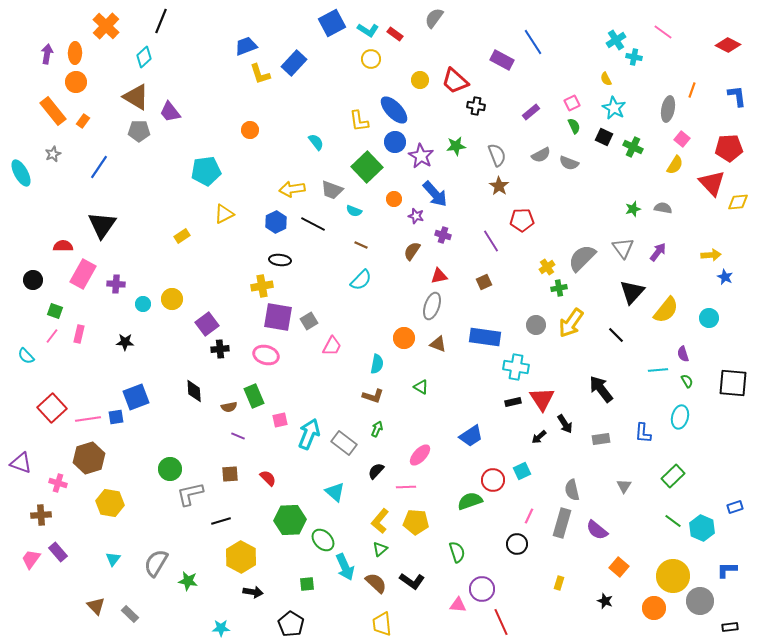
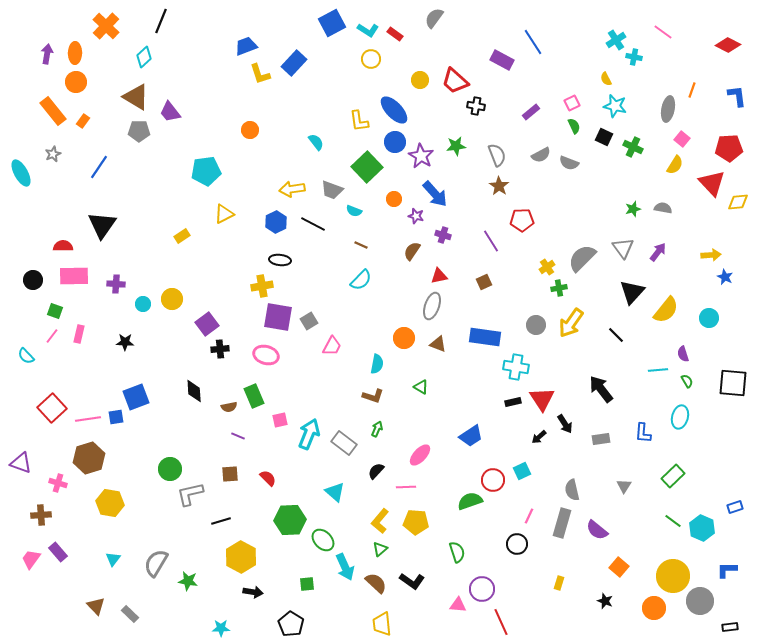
cyan star at (614, 108): moved 1 px right, 2 px up; rotated 15 degrees counterclockwise
pink rectangle at (83, 274): moved 9 px left, 2 px down; rotated 60 degrees clockwise
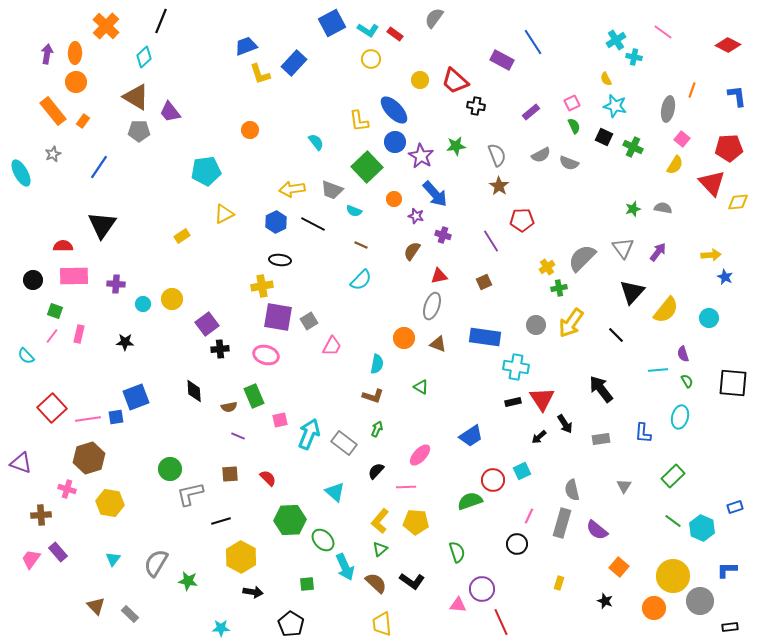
pink cross at (58, 483): moved 9 px right, 6 px down
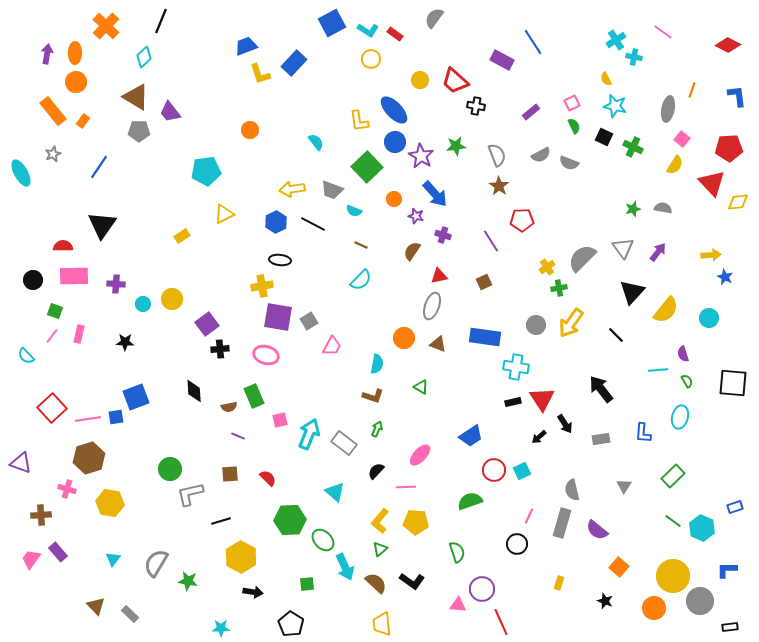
red circle at (493, 480): moved 1 px right, 10 px up
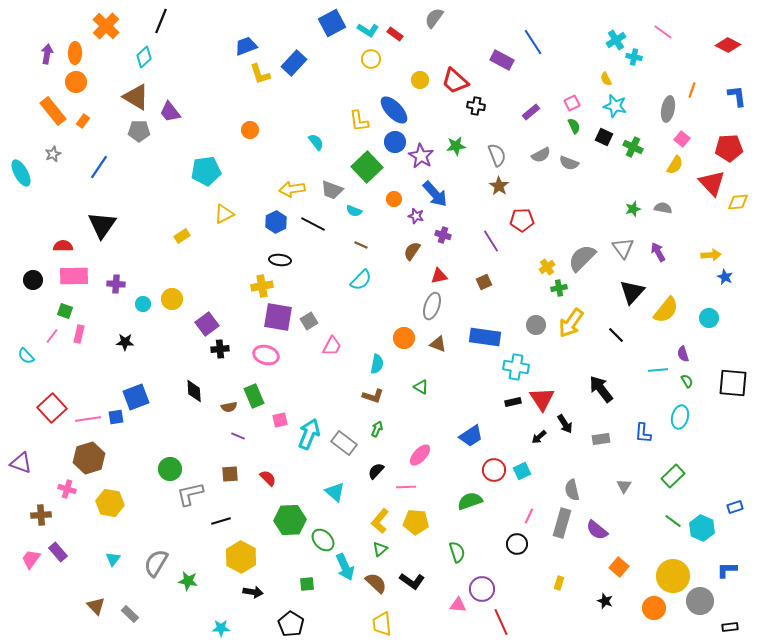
purple arrow at (658, 252): rotated 66 degrees counterclockwise
green square at (55, 311): moved 10 px right
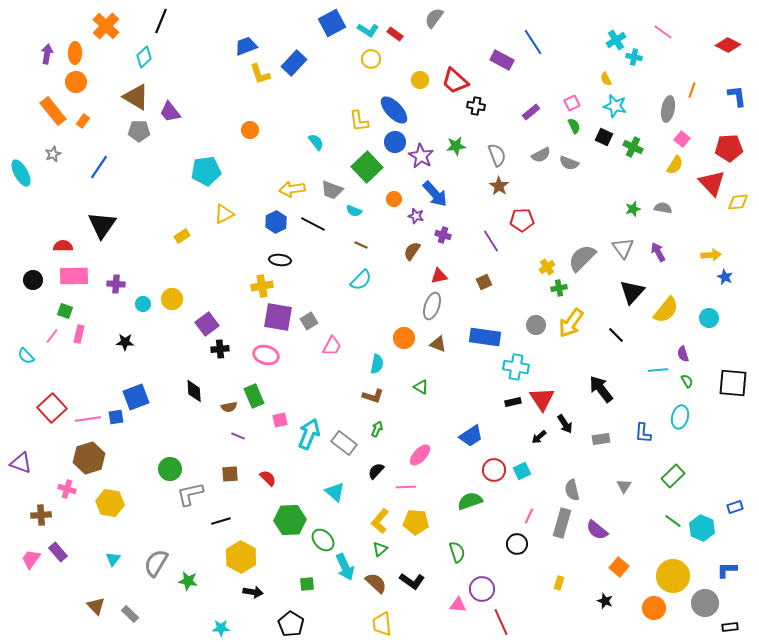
gray circle at (700, 601): moved 5 px right, 2 px down
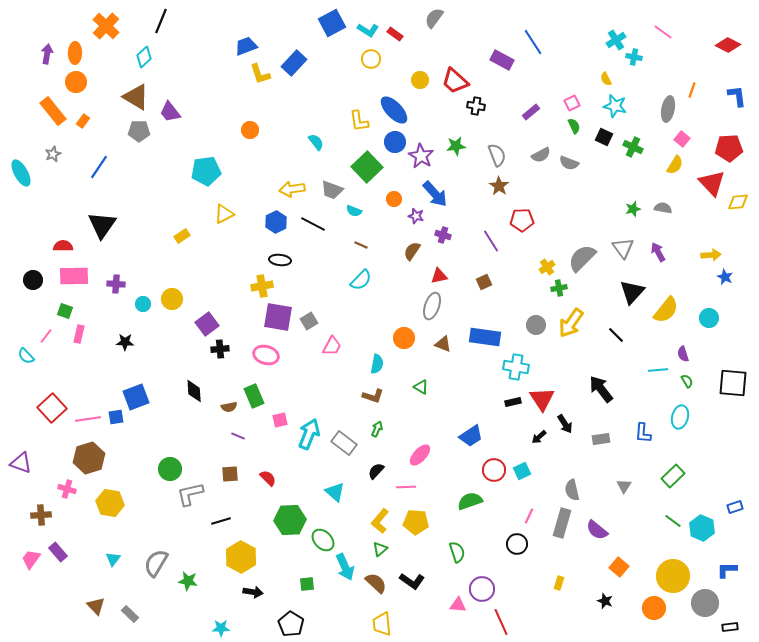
pink line at (52, 336): moved 6 px left
brown triangle at (438, 344): moved 5 px right
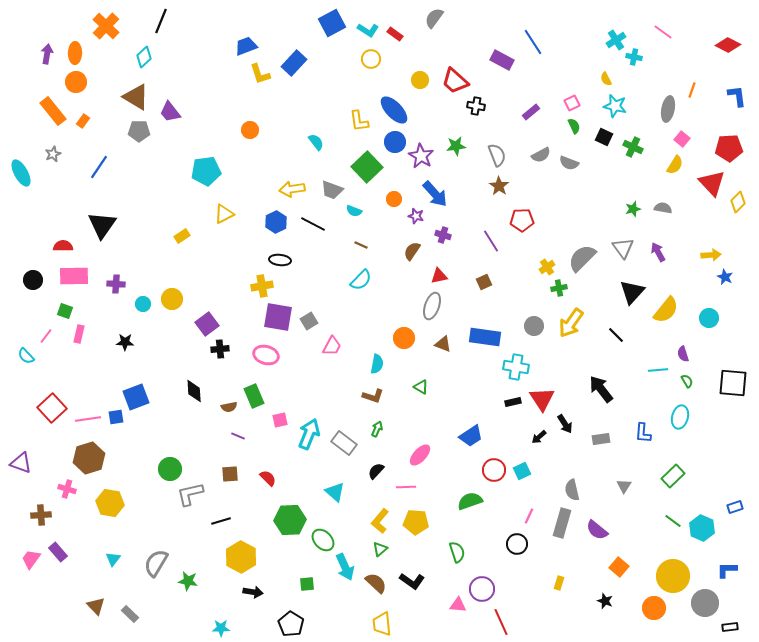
yellow diamond at (738, 202): rotated 40 degrees counterclockwise
gray circle at (536, 325): moved 2 px left, 1 px down
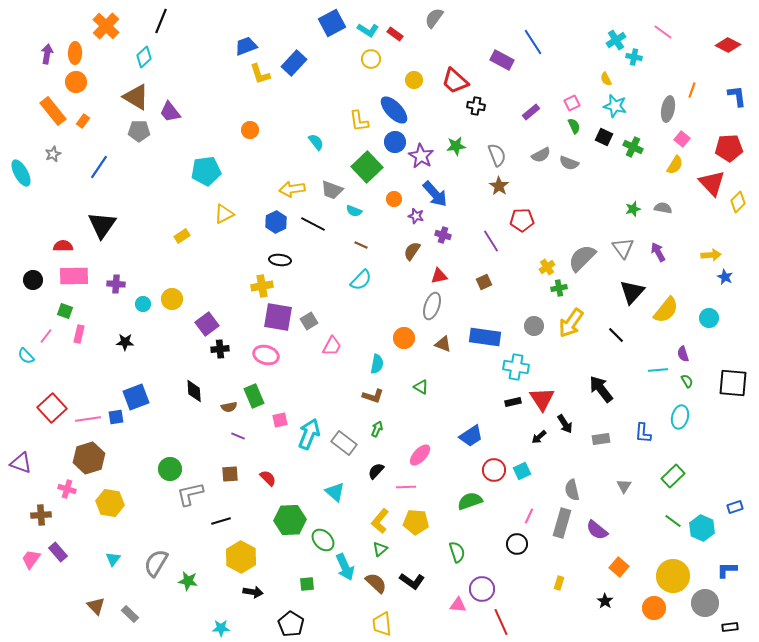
yellow circle at (420, 80): moved 6 px left
black star at (605, 601): rotated 14 degrees clockwise
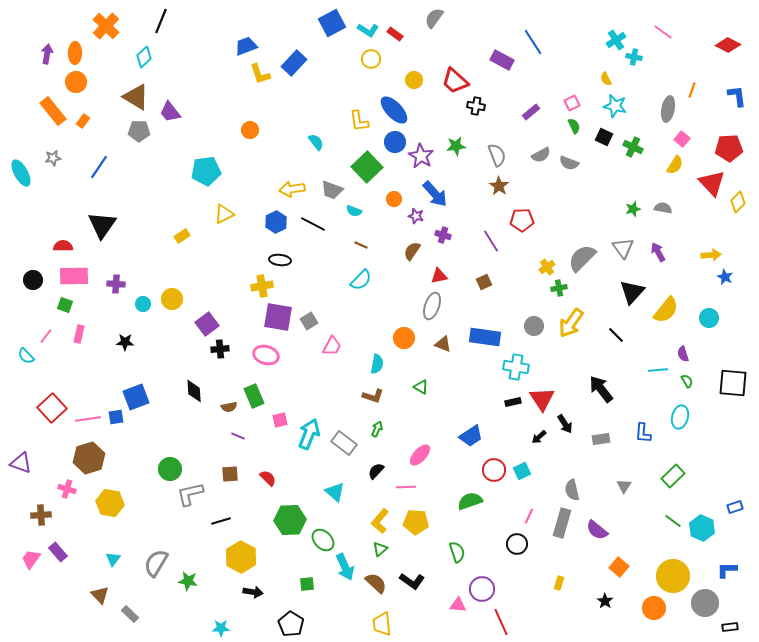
gray star at (53, 154): moved 4 px down; rotated 14 degrees clockwise
green square at (65, 311): moved 6 px up
brown triangle at (96, 606): moved 4 px right, 11 px up
